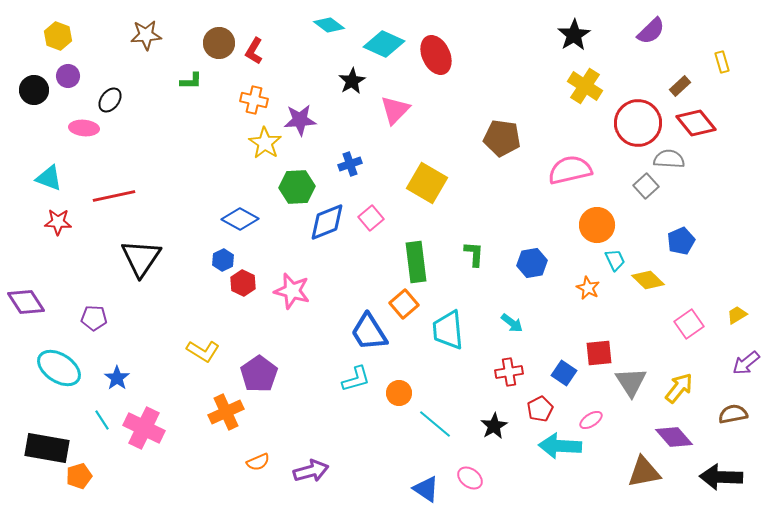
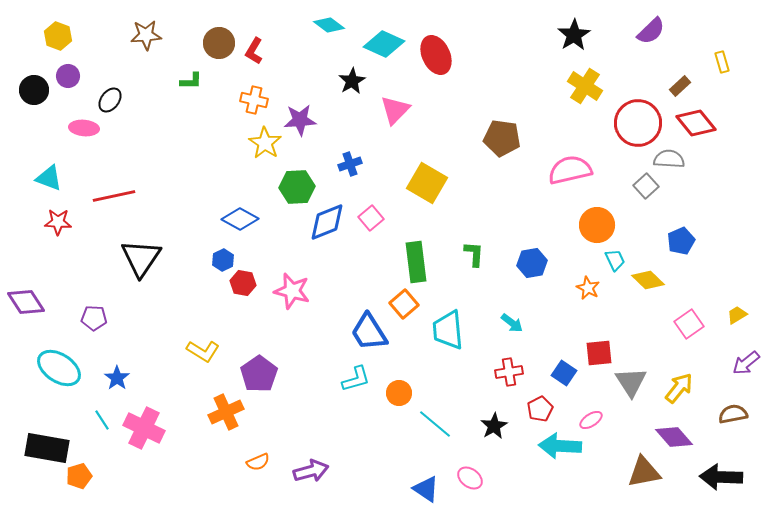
red hexagon at (243, 283): rotated 15 degrees counterclockwise
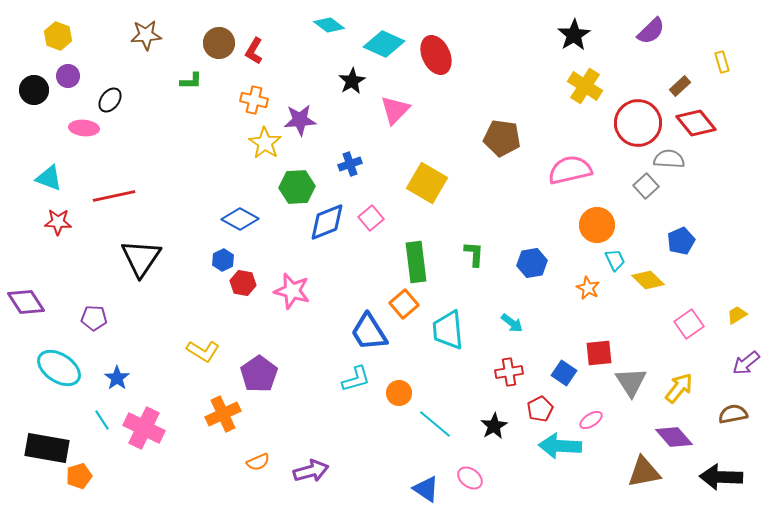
orange cross at (226, 412): moved 3 px left, 2 px down
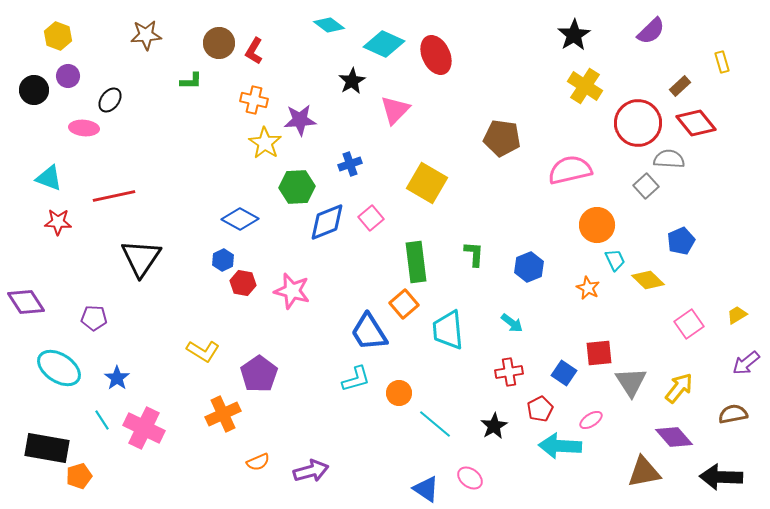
blue hexagon at (532, 263): moved 3 px left, 4 px down; rotated 12 degrees counterclockwise
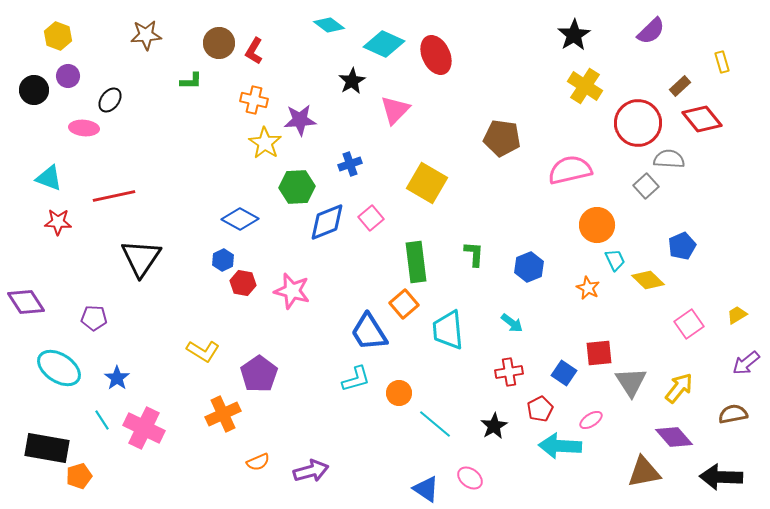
red diamond at (696, 123): moved 6 px right, 4 px up
blue pentagon at (681, 241): moved 1 px right, 5 px down
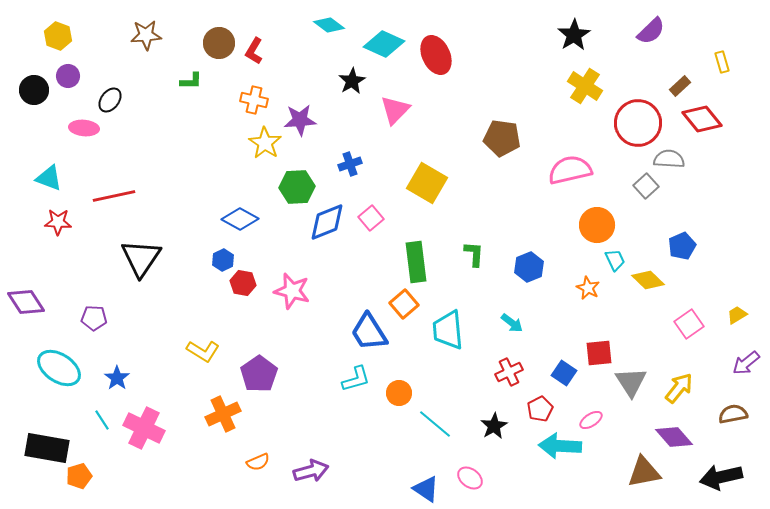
red cross at (509, 372): rotated 16 degrees counterclockwise
black arrow at (721, 477): rotated 15 degrees counterclockwise
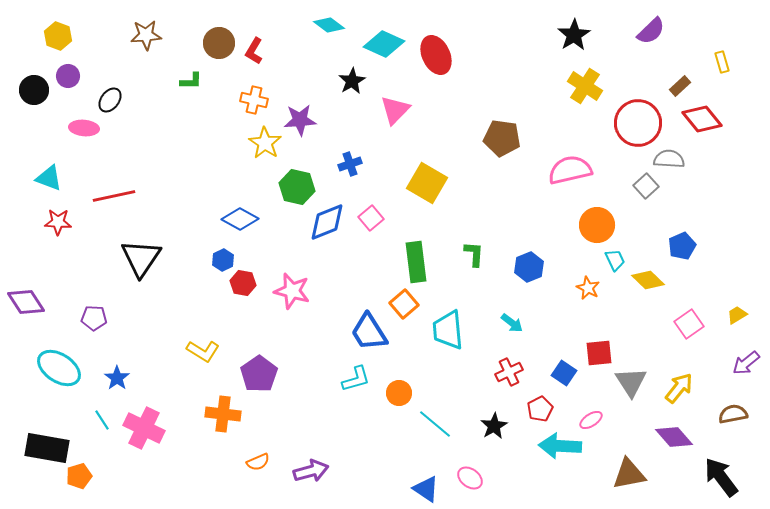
green hexagon at (297, 187): rotated 16 degrees clockwise
orange cross at (223, 414): rotated 32 degrees clockwise
brown triangle at (644, 472): moved 15 px left, 2 px down
black arrow at (721, 477): rotated 66 degrees clockwise
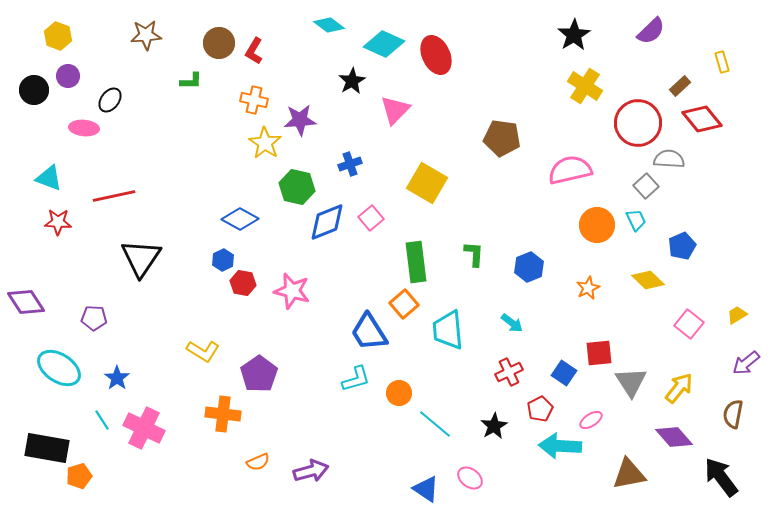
cyan trapezoid at (615, 260): moved 21 px right, 40 px up
orange star at (588, 288): rotated 20 degrees clockwise
pink square at (689, 324): rotated 16 degrees counterclockwise
brown semicircle at (733, 414): rotated 68 degrees counterclockwise
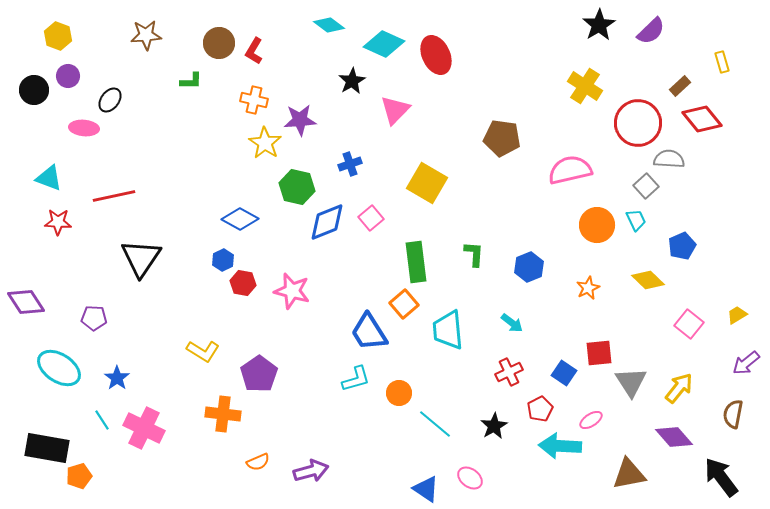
black star at (574, 35): moved 25 px right, 10 px up
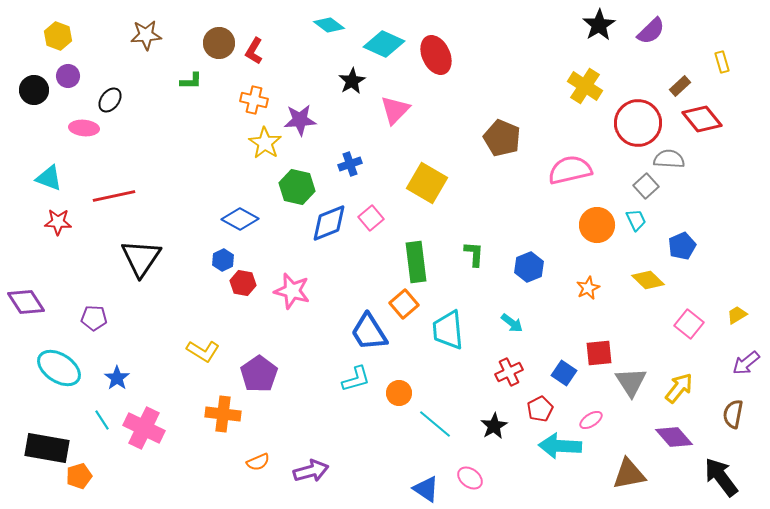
brown pentagon at (502, 138): rotated 15 degrees clockwise
blue diamond at (327, 222): moved 2 px right, 1 px down
